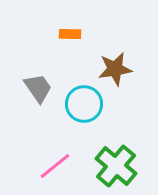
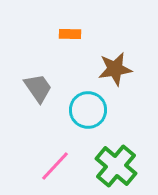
cyan circle: moved 4 px right, 6 px down
pink line: rotated 8 degrees counterclockwise
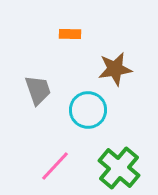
gray trapezoid: moved 2 px down; rotated 16 degrees clockwise
green cross: moved 3 px right, 2 px down
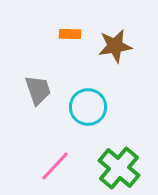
brown star: moved 23 px up
cyan circle: moved 3 px up
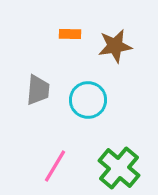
gray trapezoid: rotated 24 degrees clockwise
cyan circle: moved 7 px up
pink line: rotated 12 degrees counterclockwise
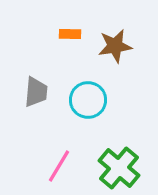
gray trapezoid: moved 2 px left, 2 px down
pink line: moved 4 px right
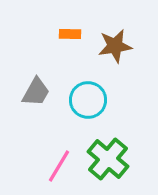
gray trapezoid: rotated 24 degrees clockwise
green cross: moved 11 px left, 9 px up
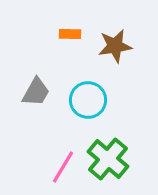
pink line: moved 4 px right, 1 px down
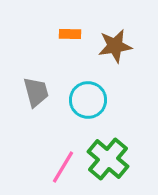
gray trapezoid: rotated 44 degrees counterclockwise
